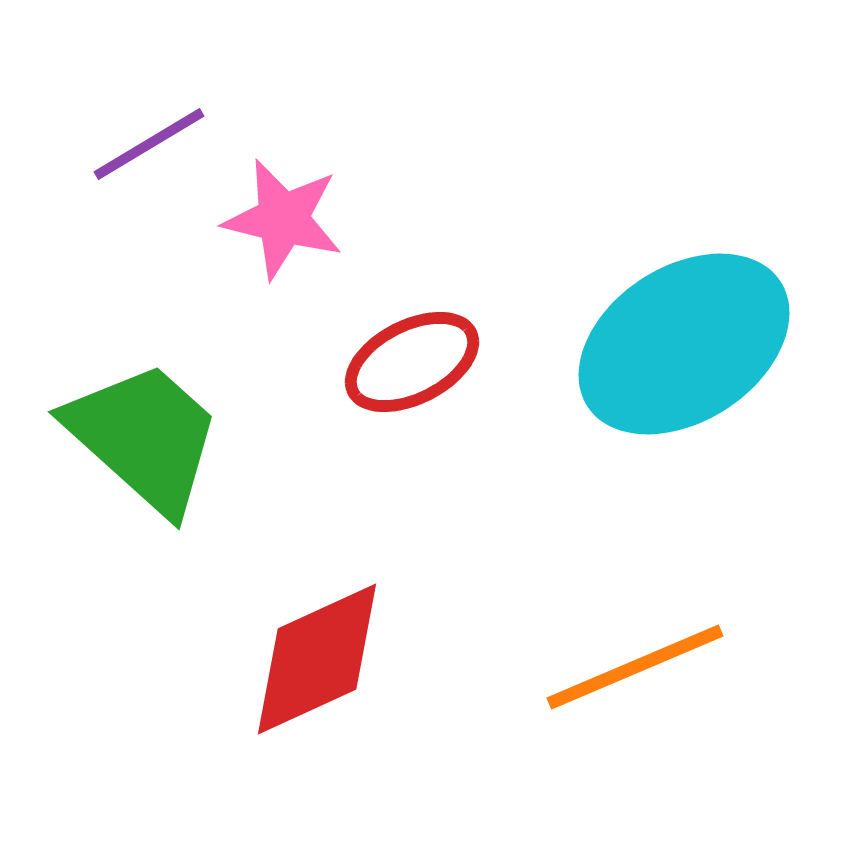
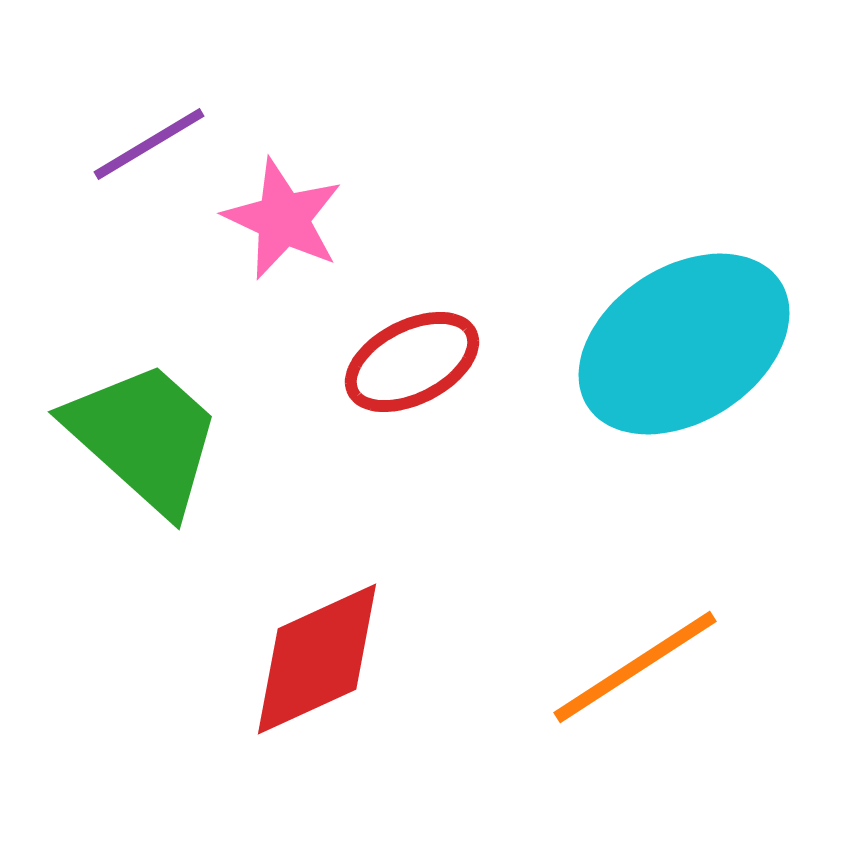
pink star: rotated 11 degrees clockwise
orange line: rotated 10 degrees counterclockwise
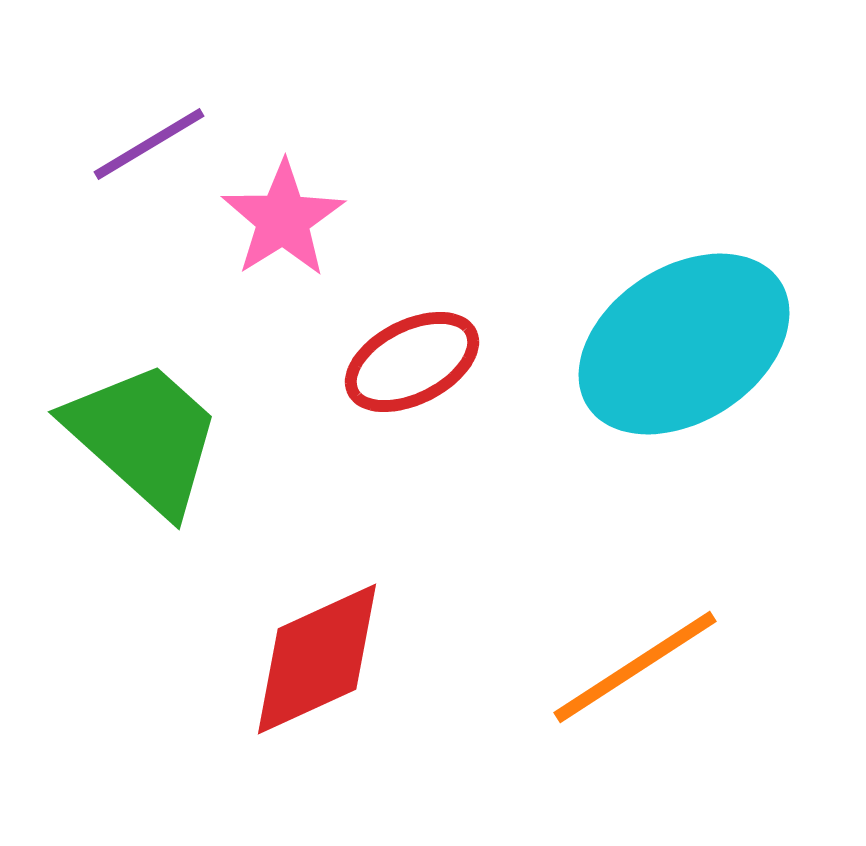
pink star: rotated 15 degrees clockwise
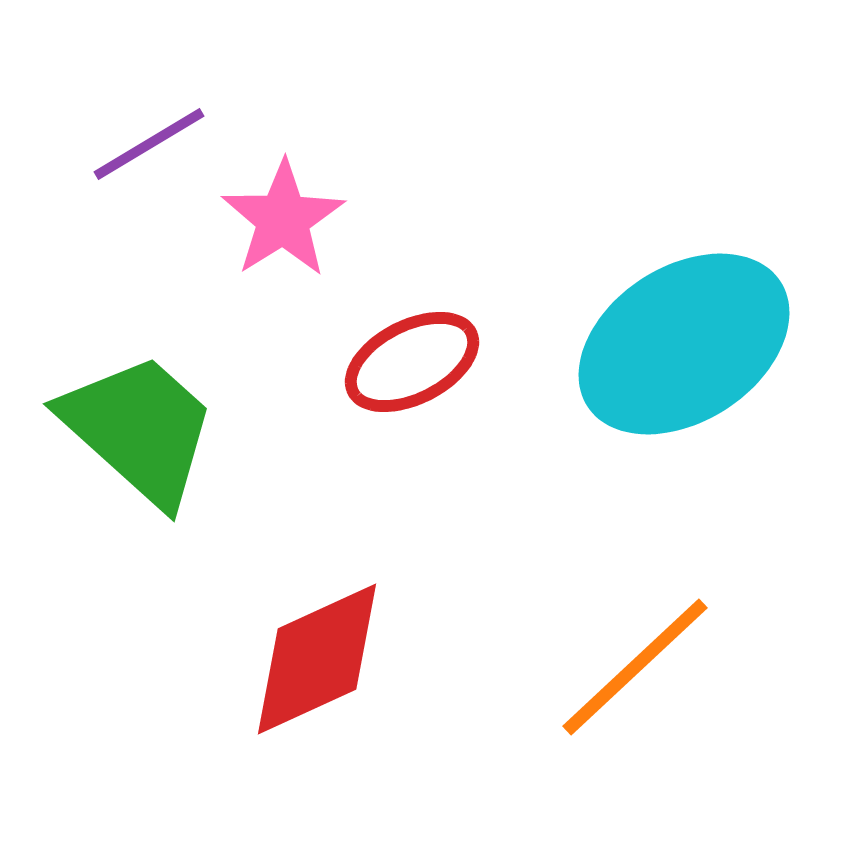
green trapezoid: moved 5 px left, 8 px up
orange line: rotated 10 degrees counterclockwise
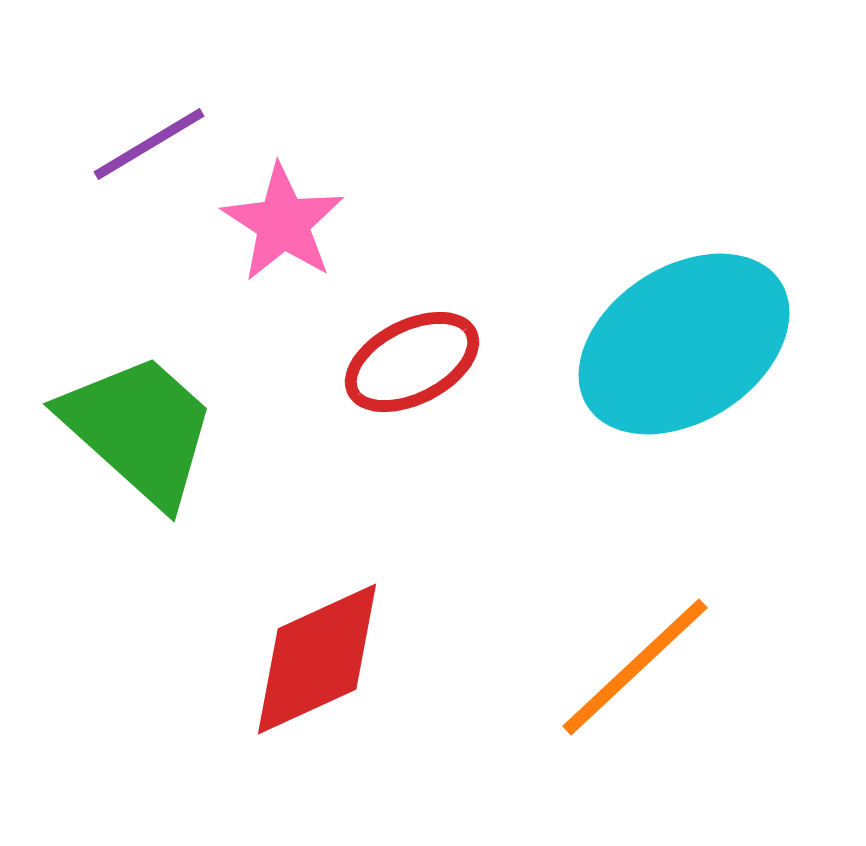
pink star: moved 4 px down; rotated 7 degrees counterclockwise
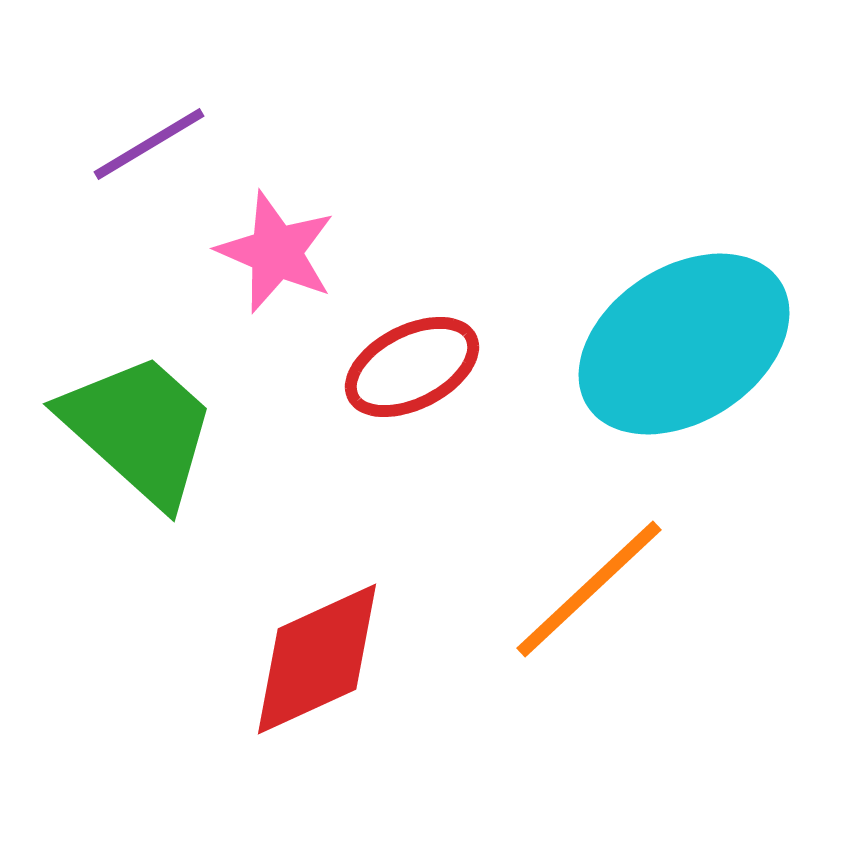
pink star: moved 7 px left, 29 px down; rotated 10 degrees counterclockwise
red ellipse: moved 5 px down
orange line: moved 46 px left, 78 px up
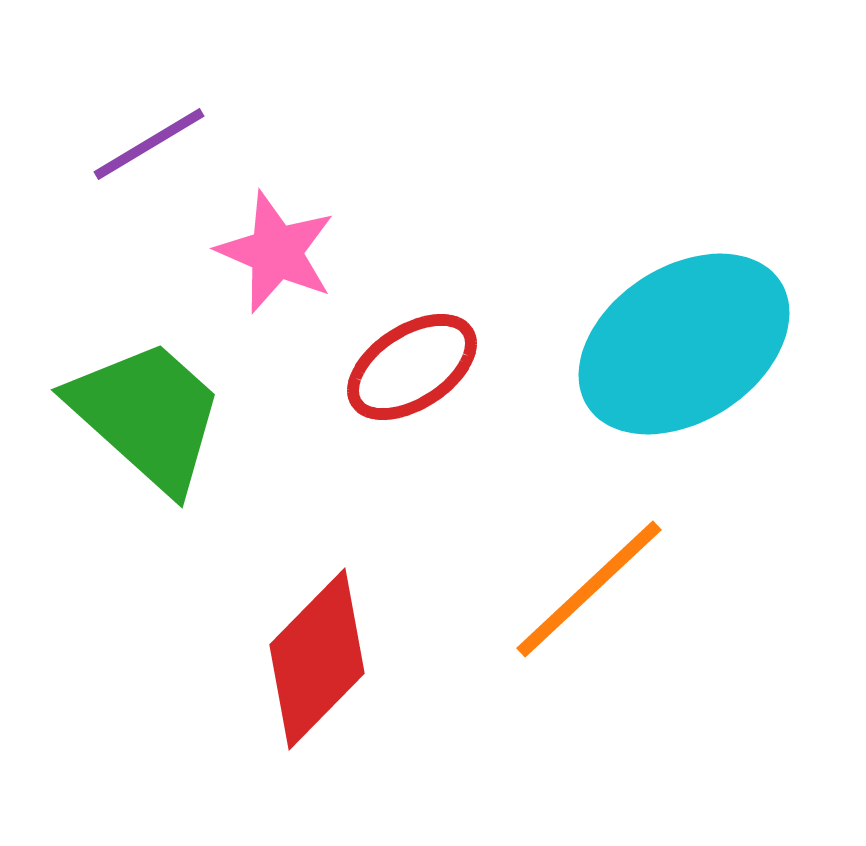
red ellipse: rotated 6 degrees counterclockwise
green trapezoid: moved 8 px right, 14 px up
red diamond: rotated 21 degrees counterclockwise
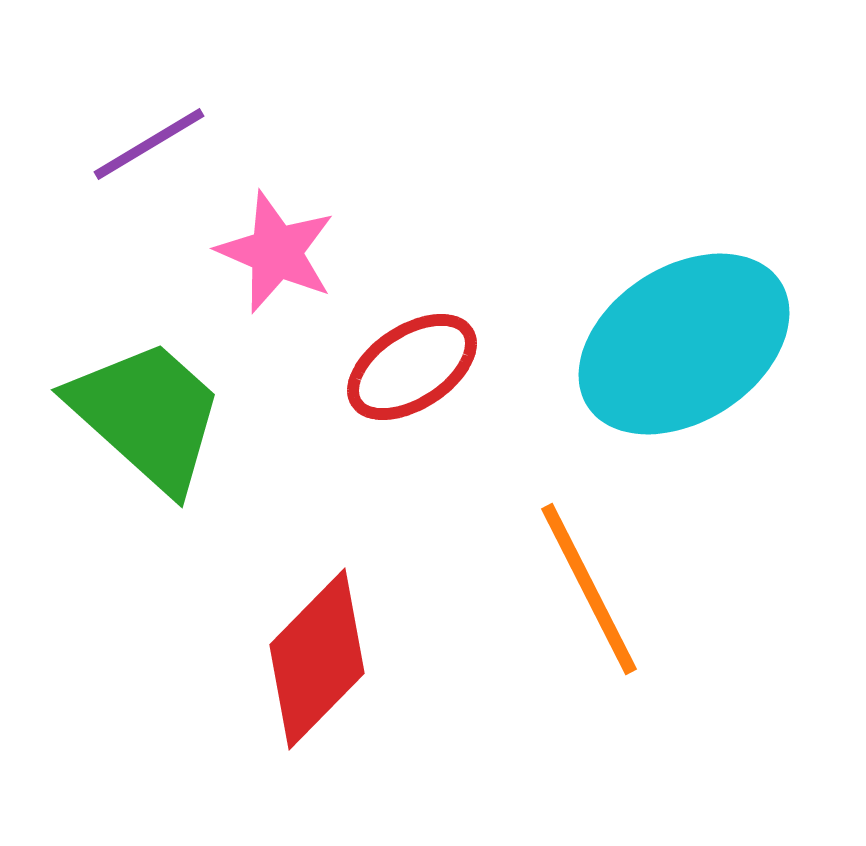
orange line: rotated 74 degrees counterclockwise
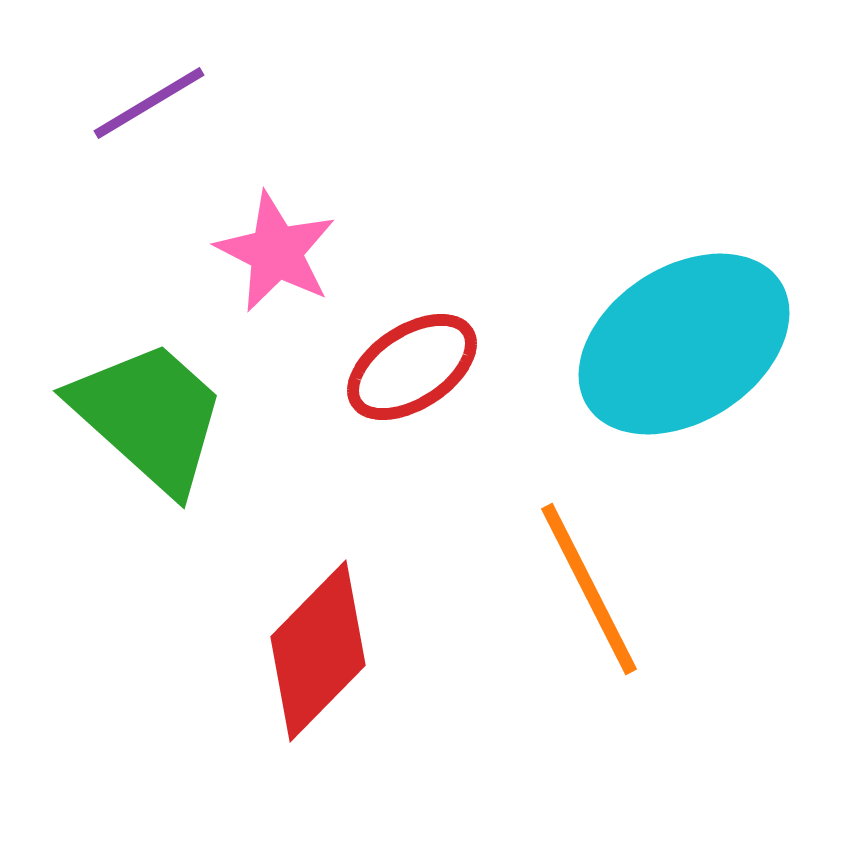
purple line: moved 41 px up
pink star: rotated 4 degrees clockwise
green trapezoid: moved 2 px right, 1 px down
red diamond: moved 1 px right, 8 px up
